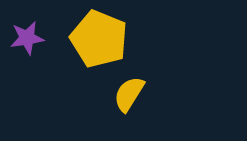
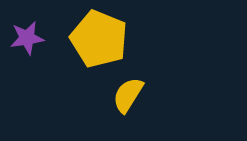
yellow semicircle: moved 1 px left, 1 px down
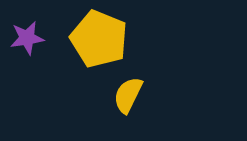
yellow semicircle: rotated 6 degrees counterclockwise
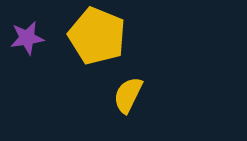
yellow pentagon: moved 2 px left, 3 px up
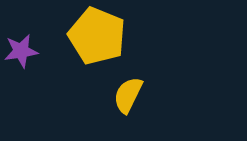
purple star: moved 6 px left, 13 px down
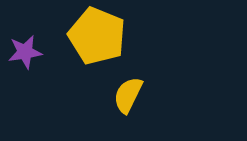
purple star: moved 4 px right, 1 px down
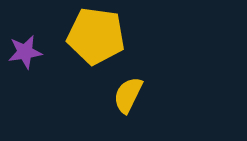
yellow pentagon: moved 1 px left; rotated 14 degrees counterclockwise
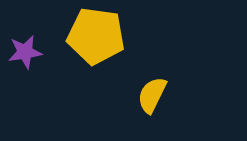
yellow semicircle: moved 24 px right
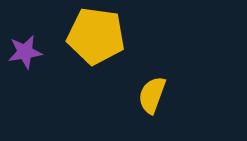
yellow semicircle: rotated 6 degrees counterclockwise
